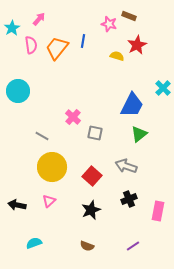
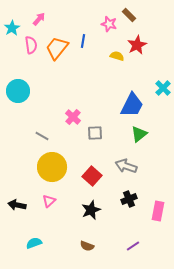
brown rectangle: moved 1 px up; rotated 24 degrees clockwise
gray square: rotated 14 degrees counterclockwise
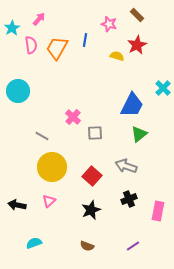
brown rectangle: moved 8 px right
blue line: moved 2 px right, 1 px up
orange trapezoid: rotated 10 degrees counterclockwise
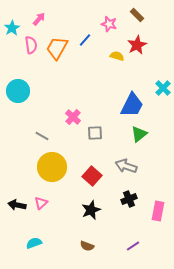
blue line: rotated 32 degrees clockwise
pink triangle: moved 8 px left, 2 px down
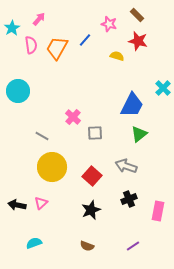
red star: moved 1 px right, 4 px up; rotated 30 degrees counterclockwise
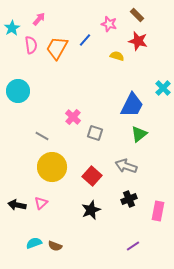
gray square: rotated 21 degrees clockwise
brown semicircle: moved 32 px left
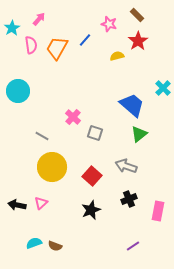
red star: rotated 24 degrees clockwise
yellow semicircle: rotated 32 degrees counterclockwise
blue trapezoid: rotated 76 degrees counterclockwise
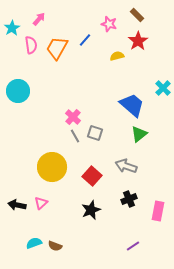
gray line: moved 33 px right; rotated 32 degrees clockwise
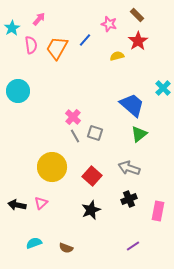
gray arrow: moved 3 px right, 2 px down
brown semicircle: moved 11 px right, 2 px down
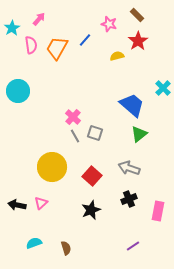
brown semicircle: rotated 128 degrees counterclockwise
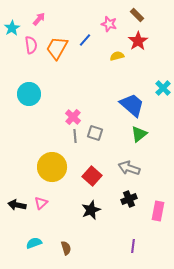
cyan circle: moved 11 px right, 3 px down
gray line: rotated 24 degrees clockwise
purple line: rotated 48 degrees counterclockwise
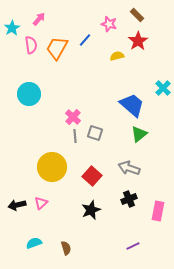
black arrow: rotated 24 degrees counterclockwise
purple line: rotated 56 degrees clockwise
